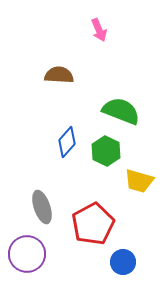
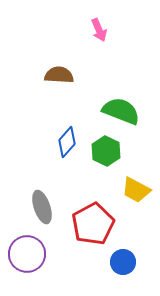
yellow trapezoid: moved 3 px left, 9 px down; rotated 12 degrees clockwise
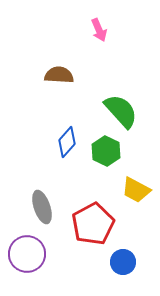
green semicircle: rotated 27 degrees clockwise
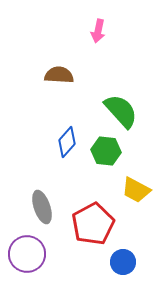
pink arrow: moved 1 px left, 1 px down; rotated 35 degrees clockwise
green hexagon: rotated 20 degrees counterclockwise
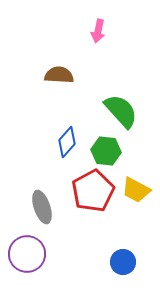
red pentagon: moved 33 px up
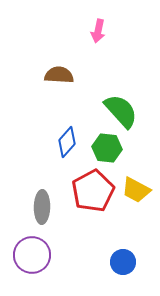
green hexagon: moved 1 px right, 3 px up
gray ellipse: rotated 20 degrees clockwise
purple circle: moved 5 px right, 1 px down
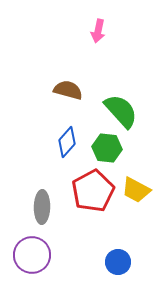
brown semicircle: moved 9 px right, 15 px down; rotated 12 degrees clockwise
blue circle: moved 5 px left
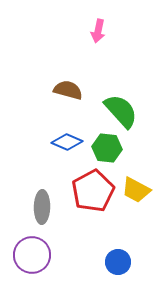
blue diamond: rotated 72 degrees clockwise
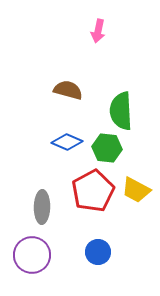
green semicircle: rotated 141 degrees counterclockwise
blue circle: moved 20 px left, 10 px up
